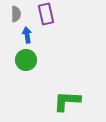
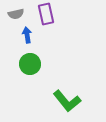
gray semicircle: rotated 77 degrees clockwise
green circle: moved 4 px right, 4 px down
green L-shape: rotated 132 degrees counterclockwise
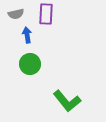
purple rectangle: rotated 15 degrees clockwise
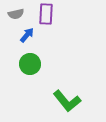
blue arrow: rotated 49 degrees clockwise
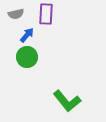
green circle: moved 3 px left, 7 px up
